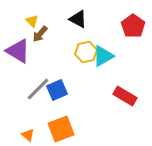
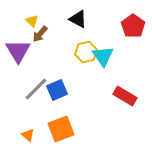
purple triangle: rotated 28 degrees clockwise
cyan triangle: rotated 35 degrees counterclockwise
gray line: moved 2 px left
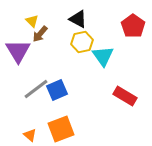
yellow hexagon: moved 4 px left, 10 px up
gray line: rotated 8 degrees clockwise
orange triangle: moved 2 px right
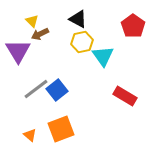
brown arrow: rotated 24 degrees clockwise
blue square: rotated 15 degrees counterclockwise
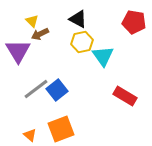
red pentagon: moved 1 px right, 4 px up; rotated 25 degrees counterclockwise
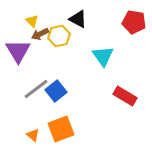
yellow hexagon: moved 23 px left, 6 px up
blue square: moved 1 px left, 1 px down
orange triangle: moved 3 px right
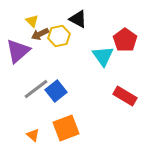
red pentagon: moved 9 px left, 18 px down; rotated 25 degrees clockwise
purple triangle: rotated 20 degrees clockwise
orange square: moved 5 px right, 1 px up
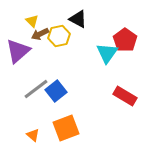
cyan triangle: moved 4 px right, 3 px up; rotated 10 degrees clockwise
